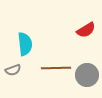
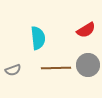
cyan semicircle: moved 13 px right, 6 px up
gray circle: moved 1 px right, 10 px up
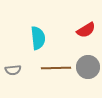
gray circle: moved 2 px down
gray semicircle: rotated 14 degrees clockwise
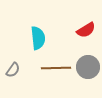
gray semicircle: rotated 49 degrees counterclockwise
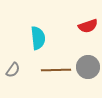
red semicircle: moved 2 px right, 4 px up; rotated 12 degrees clockwise
brown line: moved 2 px down
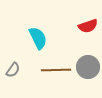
cyan semicircle: rotated 20 degrees counterclockwise
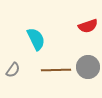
cyan semicircle: moved 2 px left, 1 px down
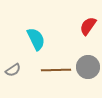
red semicircle: rotated 144 degrees clockwise
gray semicircle: rotated 21 degrees clockwise
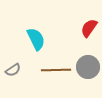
red semicircle: moved 1 px right, 2 px down
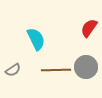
gray circle: moved 2 px left
